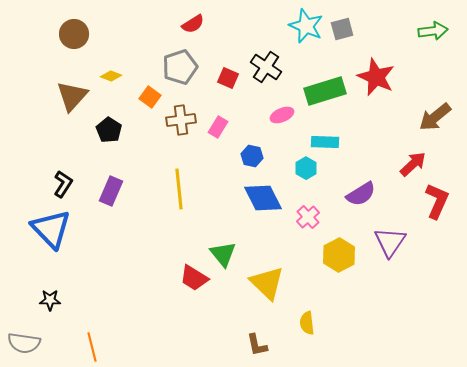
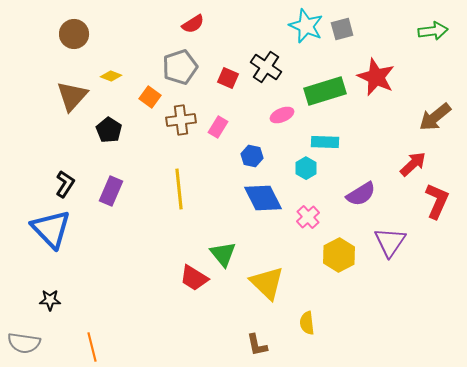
black L-shape: moved 2 px right
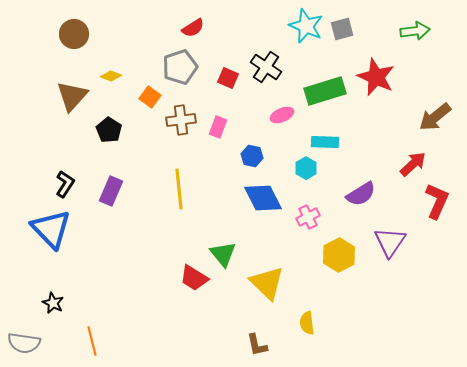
red semicircle: moved 4 px down
green arrow: moved 18 px left
pink rectangle: rotated 10 degrees counterclockwise
pink cross: rotated 15 degrees clockwise
black star: moved 3 px right, 3 px down; rotated 25 degrees clockwise
orange line: moved 6 px up
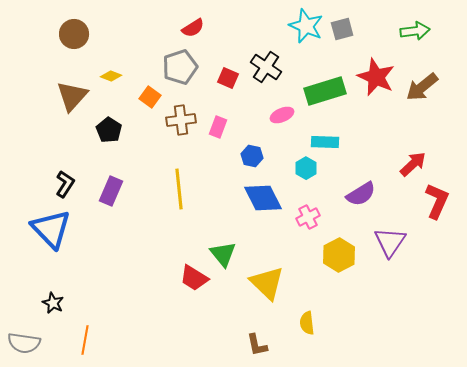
brown arrow: moved 13 px left, 30 px up
orange line: moved 7 px left, 1 px up; rotated 24 degrees clockwise
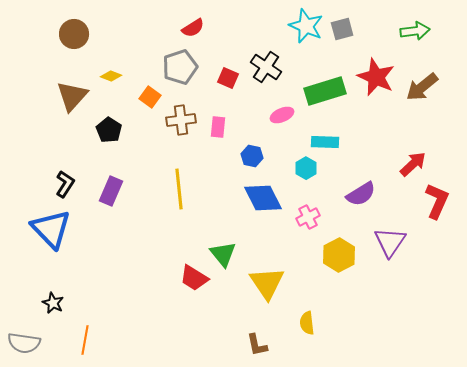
pink rectangle: rotated 15 degrees counterclockwise
yellow triangle: rotated 12 degrees clockwise
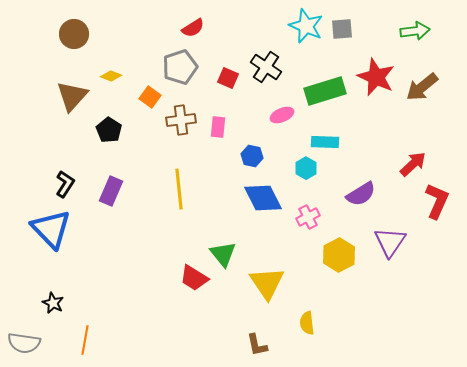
gray square: rotated 10 degrees clockwise
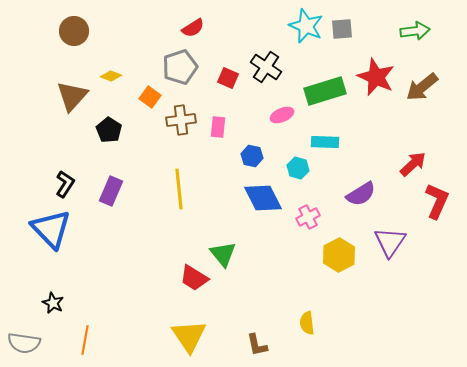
brown circle: moved 3 px up
cyan hexagon: moved 8 px left; rotated 15 degrees counterclockwise
yellow triangle: moved 78 px left, 53 px down
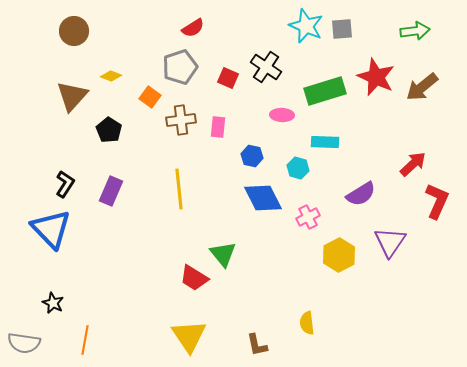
pink ellipse: rotated 25 degrees clockwise
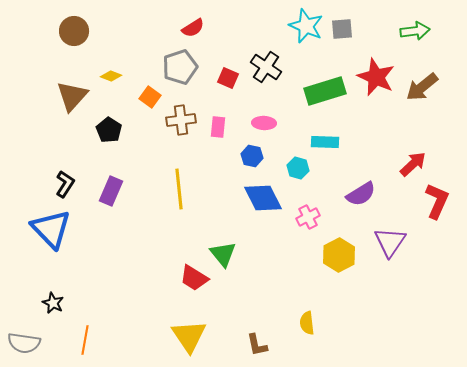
pink ellipse: moved 18 px left, 8 px down
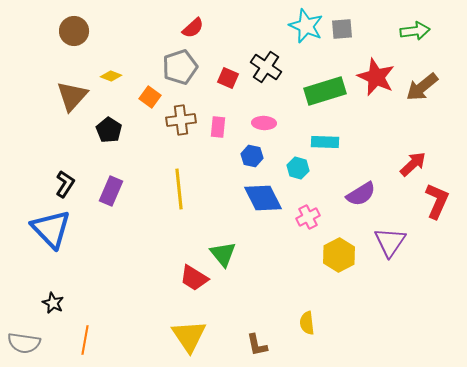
red semicircle: rotated 10 degrees counterclockwise
